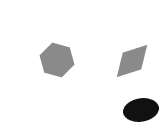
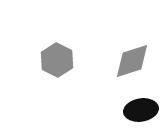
gray hexagon: rotated 12 degrees clockwise
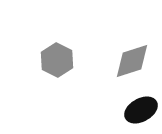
black ellipse: rotated 20 degrees counterclockwise
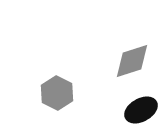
gray hexagon: moved 33 px down
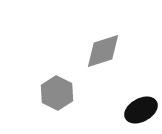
gray diamond: moved 29 px left, 10 px up
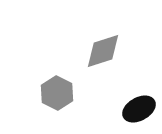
black ellipse: moved 2 px left, 1 px up
